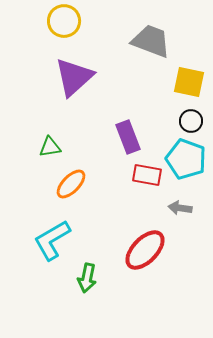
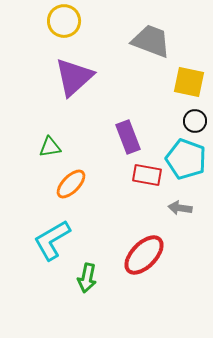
black circle: moved 4 px right
red ellipse: moved 1 px left, 5 px down
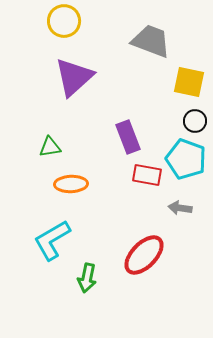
orange ellipse: rotated 44 degrees clockwise
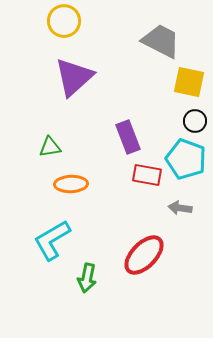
gray trapezoid: moved 10 px right; rotated 6 degrees clockwise
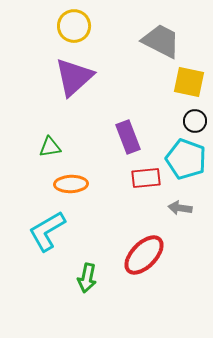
yellow circle: moved 10 px right, 5 px down
red rectangle: moved 1 px left, 3 px down; rotated 16 degrees counterclockwise
cyan L-shape: moved 5 px left, 9 px up
